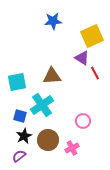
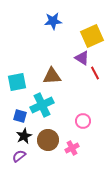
cyan cross: rotated 10 degrees clockwise
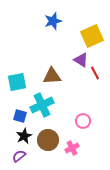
blue star: rotated 12 degrees counterclockwise
purple triangle: moved 1 px left, 2 px down
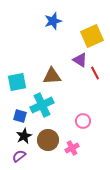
purple triangle: moved 1 px left
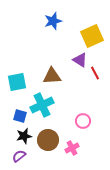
black star: rotated 14 degrees clockwise
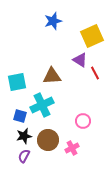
purple semicircle: moved 5 px right; rotated 24 degrees counterclockwise
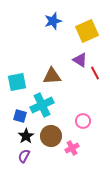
yellow square: moved 5 px left, 5 px up
black star: moved 2 px right; rotated 21 degrees counterclockwise
brown circle: moved 3 px right, 4 px up
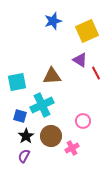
red line: moved 1 px right
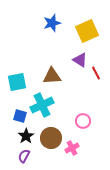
blue star: moved 1 px left, 2 px down
brown circle: moved 2 px down
